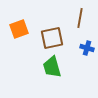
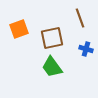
brown line: rotated 30 degrees counterclockwise
blue cross: moved 1 px left, 1 px down
green trapezoid: rotated 20 degrees counterclockwise
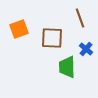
brown square: rotated 15 degrees clockwise
blue cross: rotated 24 degrees clockwise
green trapezoid: moved 15 px right; rotated 35 degrees clockwise
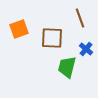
green trapezoid: rotated 15 degrees clockwise
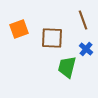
brown line: moved 3 px right, 2 px down
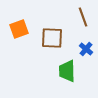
brown line: moved 3 px up
green trapezoid: moved 4 px down; rotated 15 degrees counterclockwise
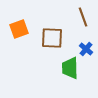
green trapezoid: moved 3 px right, 3 px up
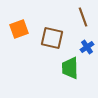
brown square: rotated 10 degrees clockwise
blue cross: moved 1 px right, 2 px up; rotated 16 degrees clockwise
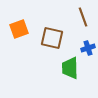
blue cross: moved 1 px right, 1 px down; rotated 16 degrees clockwise
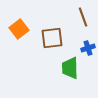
orange square: rotated 18 degrees counterclockwise
brown square: rotated 20 degrees counterclockwise
